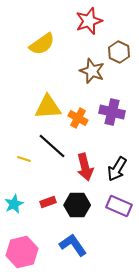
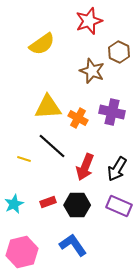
red arrow: rotated 36 degrees clockwise
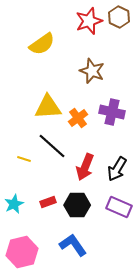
brown hexagon: moved 35 px up
orange cross: rotated 24 degrees clockwise
purple rectangle: moved 1 px down
